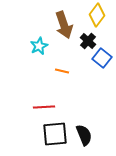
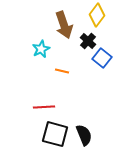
cyan star: moved 2 px right, 3 px down
black square: rotated 20 degrees clockwise
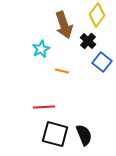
blue square: moved 4 px down
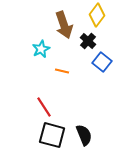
red line: rotated 60 degrees clockwise
black square: moved 3 px left, 1 px down
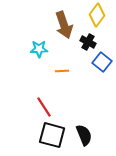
black cross: moved 1 px down; rotated 14 degrees counterclockwise
cyan star: moved 2 px left; rotated 24 degrees clockwise
orange line: rotated 16 degrees counterclockwise
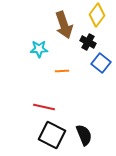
blue square: moved 1 px left, 1 px down
red line: rotated 45 degrees counterclockwise
black square: rotated 12 degrees clockwise
